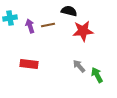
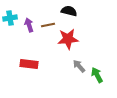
purple arrow: moved 1 px left, 1 px up
red star: moved 15 px left, 8 px down
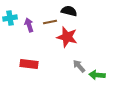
brown line: moved 2 px right, 3 px up
red star: moved 1 px left, 2 px up; rotated 20 degrees clockwise
green arrow: rotated 56 degrees counterclockwise
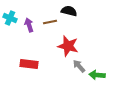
cyan cross: rotated 32 degrees clockwise
red star: moved 1 px right, 9 px down
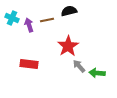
black semicircle: rotated 28 degrees counterclockwise
cyan cross: moved 2 px right
brown line: moved 3 px left, 2 px up
red star: rotated 25 degrees clockwise
green arrow: moved 2 px up
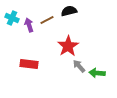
brown line: rotated 16 degrees counterclockwise
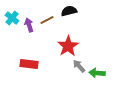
cyan cross: rotated 16 degrees clockwise
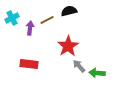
cyan cross: rotated 24 degrees clockwise
purple arrow: moved 1 px right, 3 px down; rotated 24 degrees clockwise
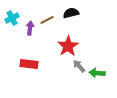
black semicircle: moved 2 px right, 2 px down
